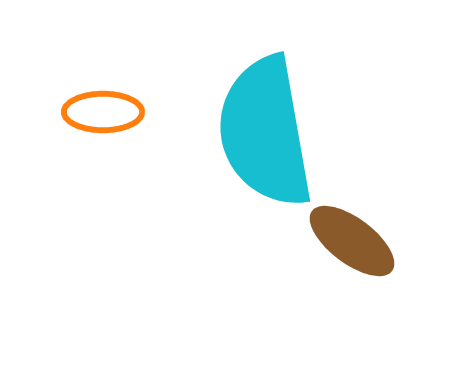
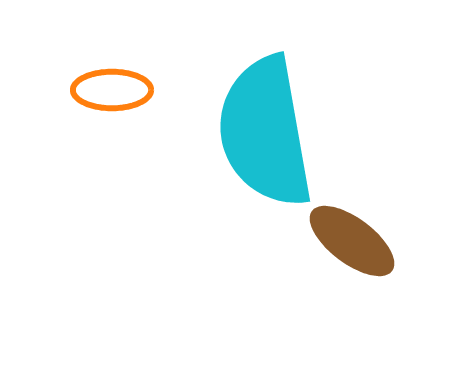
orange ellipse: moved 9 px right, 22 px up
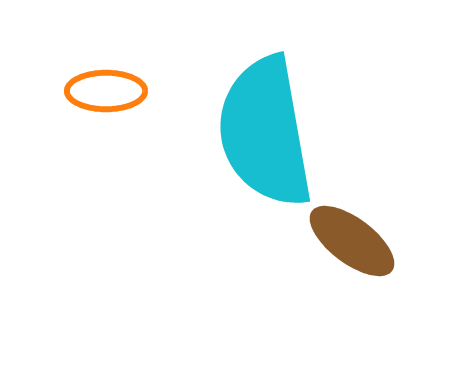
orange ellipse: moved 6 px left, 1 px down
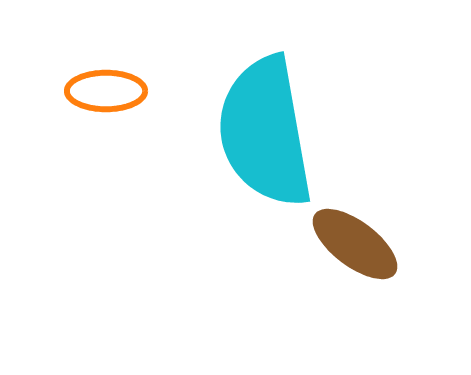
brown ellipse: moved 3 px right, 3 px down
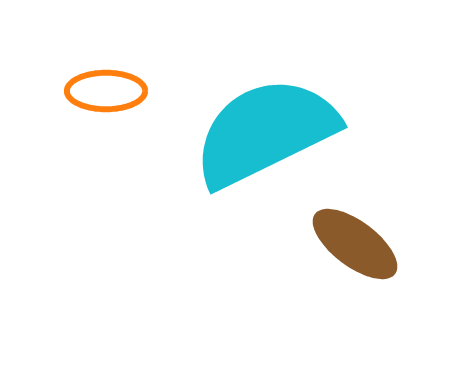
cyan semicircle: rotated 74 degrees clockwise
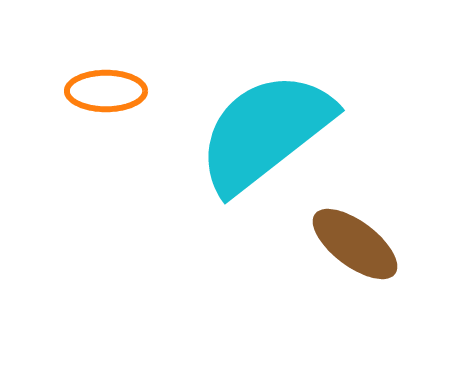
cyan semicircle: rotated 12 degrees counterclockwise
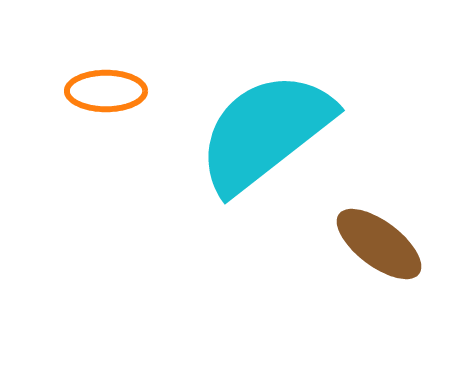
brown ellipse: moved 24 px right
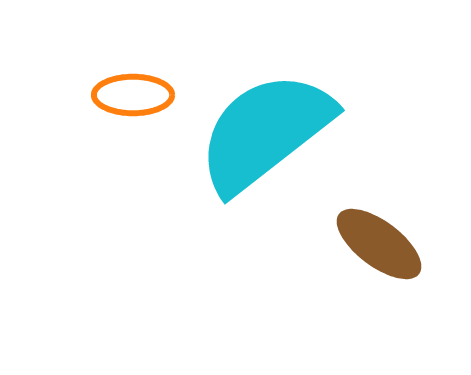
orange ellipse: moved 27 px right, 4 px down
